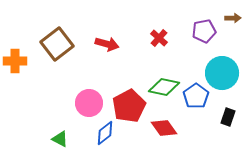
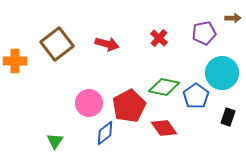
purple pentagon: moved 2 px down
green triangle: moved 5 px left, 2 px down; rotated 36 degrees clockwise
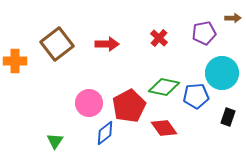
red arrow: rotated 15 degrees counterclockwise
blue pentagon: rotated 30 degrees clockwise
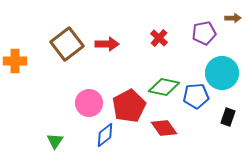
brown square: moved 10 px right
blue diamond: moved 2 px down
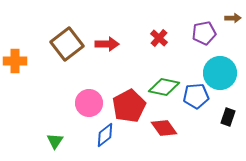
cyan circle: moved 2 px left
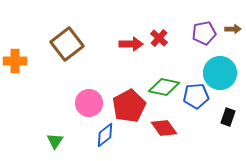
brown arrow: moved 11 px down
red arrow: moved 24 px right
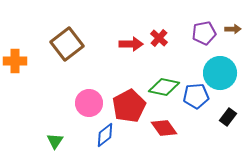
black rectangle: rotated 18 degrees clockwise
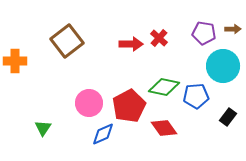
purple pentagon: rotated 20 degrees clockwise
brown square: moved 3 px up
cyan circle: moved 3 px right, 7 px up
blue diamond: moved 2 px left, 1 px up; rotated 15 degrees clockwise
green triangle: moved 12 px left, 13 px up
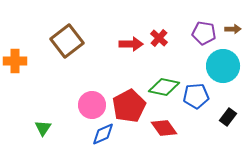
pink circle: moved 3 px right, 2 px down
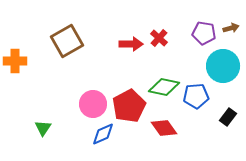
brown arrow: moved 2 px left, 1 px up; rotated 14 degrees counterclockwise
brown square: rotated 8 degrees clockwise
pink circle: moved 1 px right, 1 px up
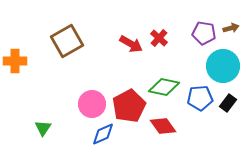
red arrow: rotated 30 degrees clockwise
blue pentagon: moved 4 px right, 2 px down
pink circle: moved 1 px left
black rectangle: moved 14 px up
red diamond: moved 1 px left, 2 px up
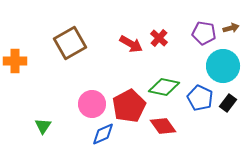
brown square: moved 3 px right, 2 px down
blue pentagon: rotated 30 degrees clockwise
green triangle: moved 2 px up
